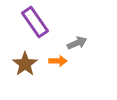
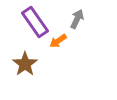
gray arrow: moved 24 px up; rotated 42 degrees counterclockwise
orange arrow: moved 20 px up; rotated 144 degrees clockwise
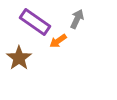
purple rectangle: rotated 20 degrees counterclockwise
brown star: moved 6 px left, 6 px up
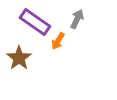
orange arrow: rotated 24 degrees counterclockwise
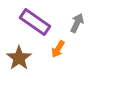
gray arrow: moved 4 px down
orange arrow: moved 8 px down
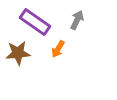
gray arrow: moved 3 px up
brown star: moved 1 px left, 5 px up; rotated 30 degrees clockwise
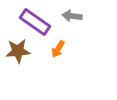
gray arrow: moved 5 px left, 4 px up; rotated 108 degrees counterclockwise
brown star: moved 2 px up
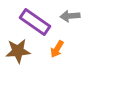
gray arrow: moved 2 px left; rotated 12 degrees counterclockwise
orange arrow: moved 1 px left
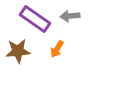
purple rectangle: moved 3 px up
